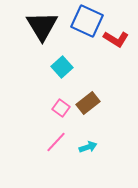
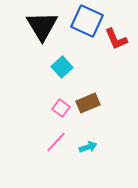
red L-shape: rotated 35 degrees clockwise
brown rectangle: rotated 15 degrees clockwise
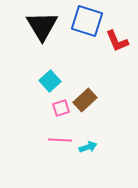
blue square: rotated 8 degrees counterclockwise
red L-shape: moved 1 px right, 2 px down
cyan square: moved 12 px left, 14 px down
brown rectangle: moved 3 px left, 3 px up; rotated 20 degrees counterclockwise
pink square: rotated 36 degrees clockwise
pink line: moved 4 px right, 2 px up; rotated 50 degrees clockwise
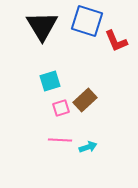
red L-shape: moved 1 px left
cyan square: rotated 25 degrees clockwise
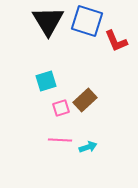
black triangle: moved 6 px right, 5 px up
cyan square: moved 4 px left
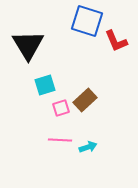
black triangle: moved 20 px left, 24 px down
cyan square: moved 1 px left, 4 px down
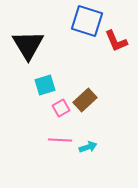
pink square: rotated 12 degrees counterclockwise
